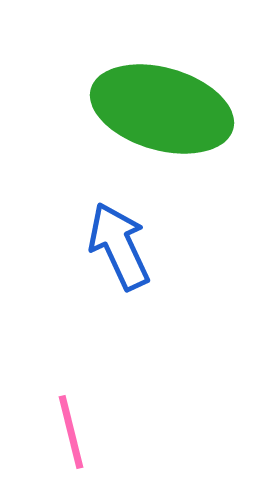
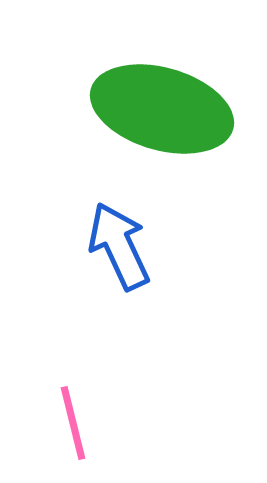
pink line: moved 2 px right, 9 px up
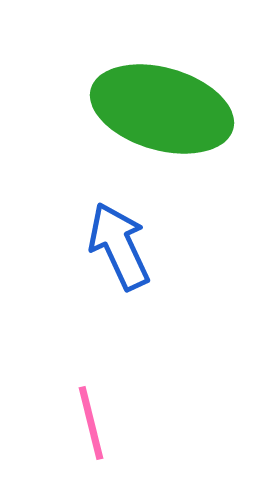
pink line: moved 18 px right
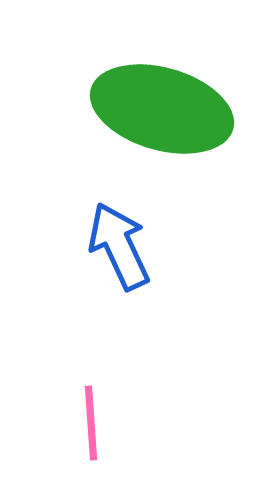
pink line: rotated 10 degrees clockwise
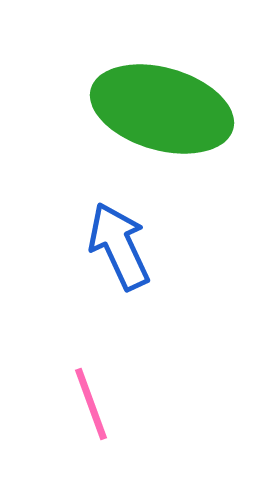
pink line: moved 19 px up; rotated 16 degrees counterclockwise
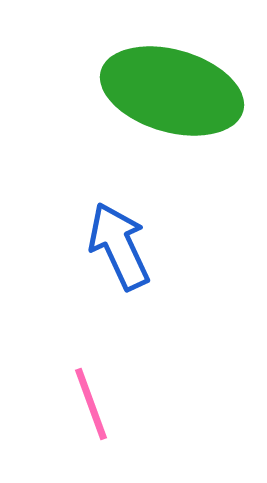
green ellipse: moved 10 px right, 18 px up
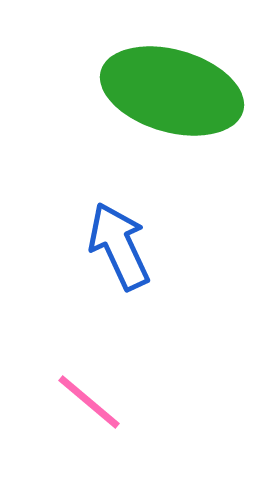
pink line: moved 2 px left, 2 px up; rotated 30 degrees counterclockwise
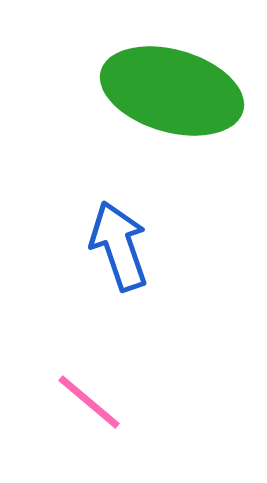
blue arrow: rotated 6 degrees clockwise
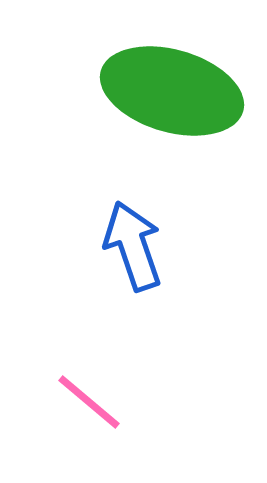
blue arrow: moved 14 px right
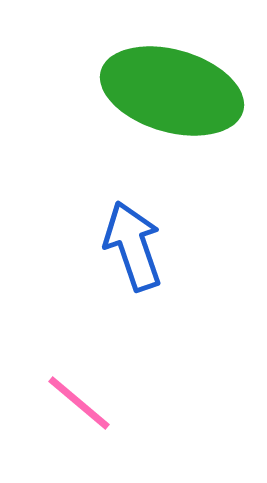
pink line: moved 10 px left, 1 px down
